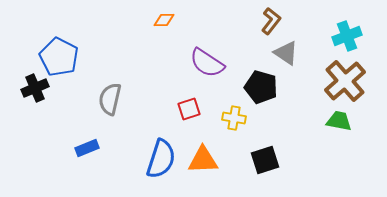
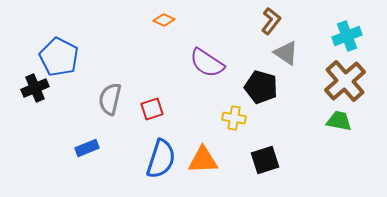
orange diamond: rotated 25 degrees clockwise
red square: moved 37 px left
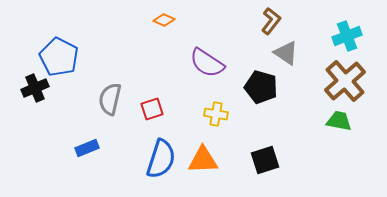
yellow cross: moved 18 px left, 4 px up
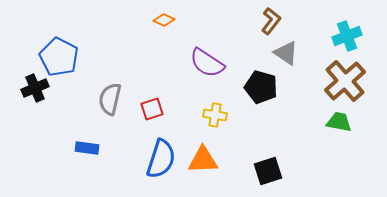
yellow cross: moved 1 px left, 1 px down
green trapezoid: moved 1 px down
blue rectangle: rotated 30 degrees clockwise
black square: moved 3 px right, 11 px down
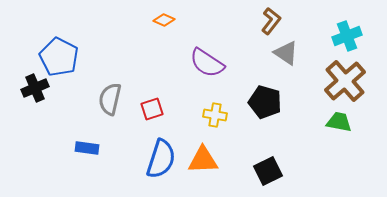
black pentagon: moved 4 px right, 15 px down
black square: rotated 8 degrees counterclockwise
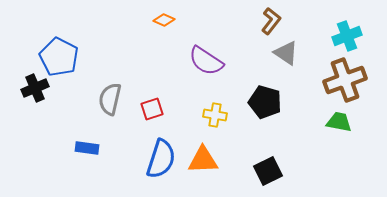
purple semicircle: moved 1 px left, 2 px up
brown cross: moved 1 px up; rotated 21 degrees clockwise
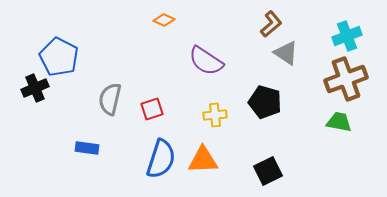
brown L-shape: moved 3 px down; rotated 12 degrees clockwise
brown cross: moved 1 px right, 1 px up
yellow cross: rotated 15 degrees counterclockwise
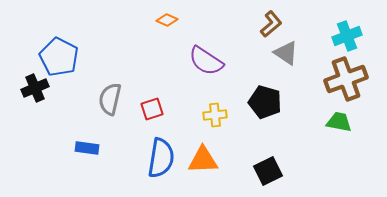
orange diamond: moved 3 px right
blue semicircle: moved 1 px up; rotated 9 degrees counterclockwise
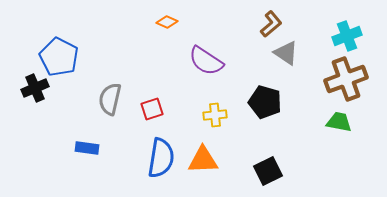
orange diamond: moved 2 px down
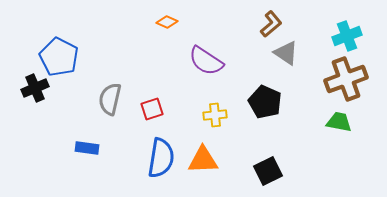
black pentagon: rotated 8 degrees clockwise
